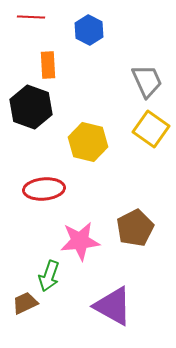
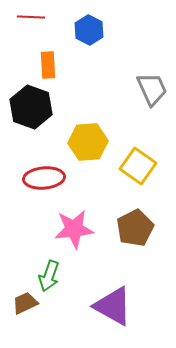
gray trapezoid: moved 5 px right, 8 px down
yellow square: moved 13 px left, 37 px down
yellow hexagon: rotated 18 degrees counterclockwise
red ellipse: moved 11 px up
pink star: moved 6 px left, 12 px up
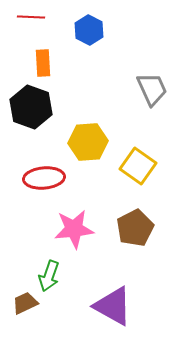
orange rectangle: moved 5 px left, 2 px up
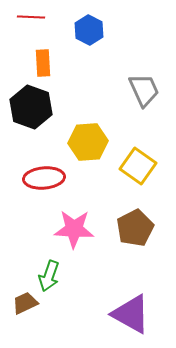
gray trapezoid: moved 8 px left, 1 px down
pink star: rotated 9 degrees clockwise
purple triangle: moved 18 px right, 8 px down
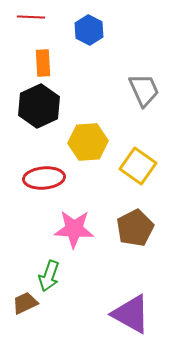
black hexagon: moved 8 px right, 1 px up; rotated 15 degrees clockwise
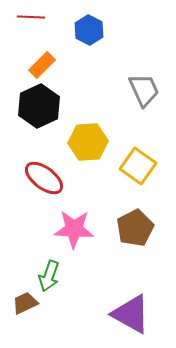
orange rectangle: moved 1 px left, 2 px down; rotated 48 degrees clockwise
red ellipse: rotated 42 degrees clockwise
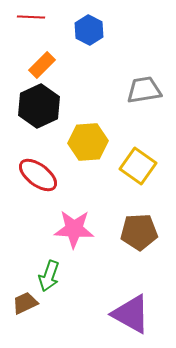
gray trapezoid: rotated 75 degrees counterclockwise
red ellipse: moved 6 px left, 3 px up
brown pentagon: moved 4 px right, 4 px down; rotated 24 degrees clockwise
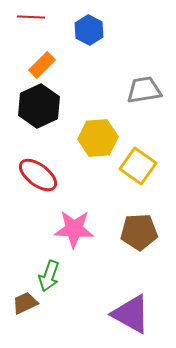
yellow hexagon: moved 10 px right, 4 px up
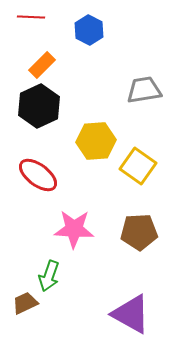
yellow hexagon: moved 2 px left, 3 px down
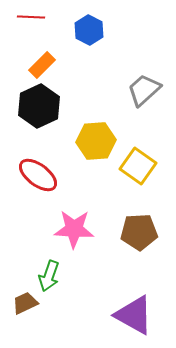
gray trapezoid: rotated 33 degrees counterclockwise
purple triangle: moved 3 px right, 1 px down
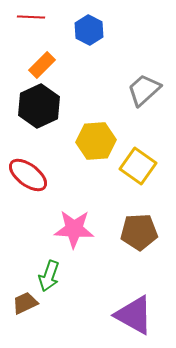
red ellipse: moved 10 px left
